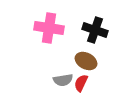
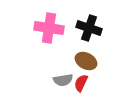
black cross: moved 6 px left, 2 px up
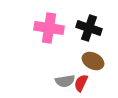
brown ellipse: moved 7 px right
gray semicircle: moved 2 px right, 1 px down
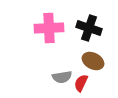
pink cross: rotated 12 degrees counterclockwise
gray semicircle: moved 3 px left, 4 px up
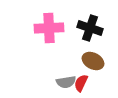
black cross: moved 1 px right
gray semicircle: moved 4 px right, 5 px down
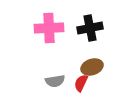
black cross: rotated 30 degrees counterclockwise
brown ellipse: moved 1 px left, 6 px down; rotated 45 degrees counterclockwise
gray semicircle: moved 11 px left, 1 px up
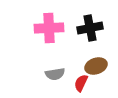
brown ellipse: moved 4 px right, 1 px up
gray semicircle: moved 7 px up
